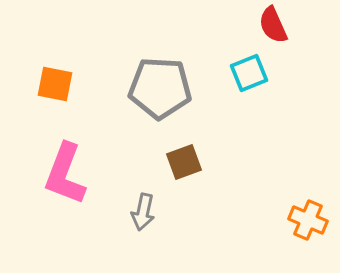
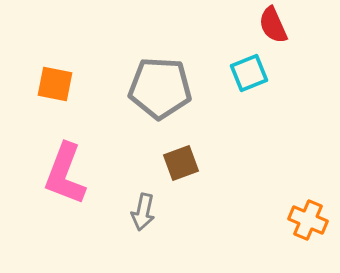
brown square: moved 3 px left, 1 px down
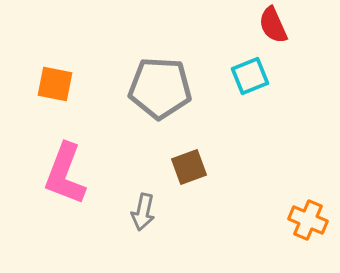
cyan square: moved 1 px right, 3 px down
brown square: moved 8 px right, 4 px down
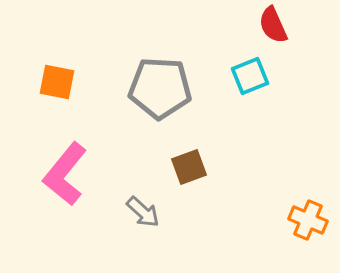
orange square: moved 2 px right, 2 px up
pink L-shape: rotated 18 degrees clockwise
gray arrow: rotated 60 degrees counterclockwise
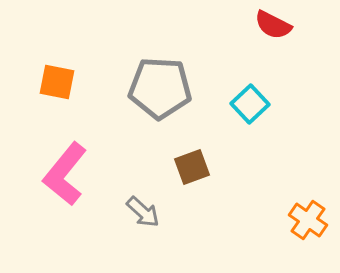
red semicircle: rotated 39 degrees counterclockwise
cyan square: moved 28 px down; rotated 21 degrees counterclockwise
brown square: moved 3 px right
orange cross: rotated 12 degrees clockwise
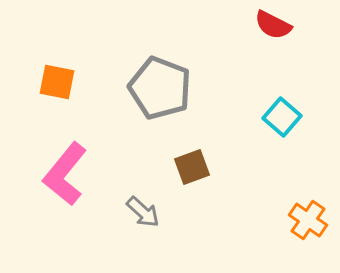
gray pentagon: rotated 18 degrees clockwise
cyan square: moved 32 px right, 13 px down; rotated 6 degrees counterclockwise
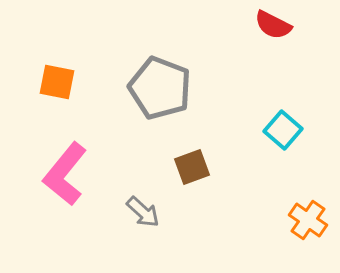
cyan square: moved 1 px right, 13 px down
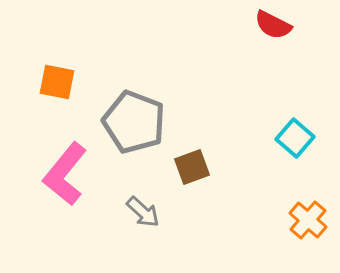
gray pentagon: moved 26 px left, 34 px down
cyan square: moved 12 px right, 8 px down
orange cross: rotated 6 degrees clockwise
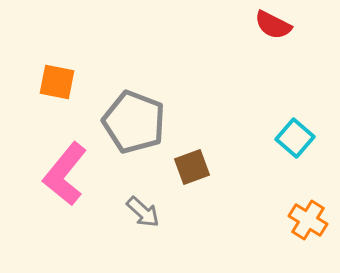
orange cross: rotated 9 degrees counterclockwise
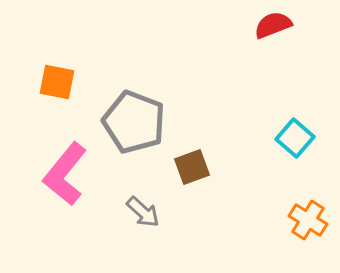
red semicircle: rotated 132 degrees clockwise
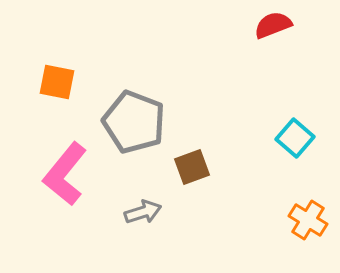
gray arrow: rotated 60 degrees counterclockwise
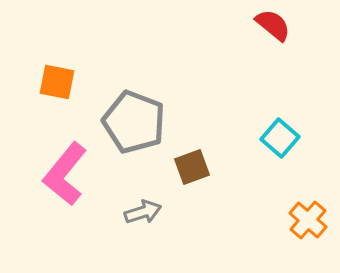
red semicircle: rotated 60 degrees clockwise
cyan square: moved 15 px left
orange cross: rotated 9 degrees clockwise
